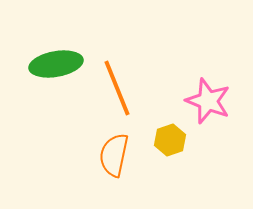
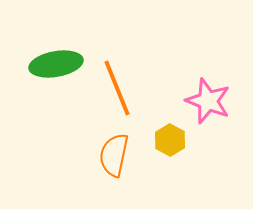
yellow hexagon: rotated 12 degrees counterclockwise
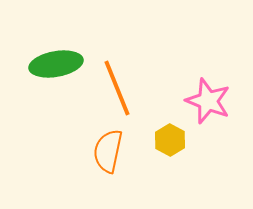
orange semicircle: moved 6 px left, 4 px up
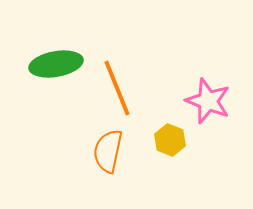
yellow hexagon: rotated 8 degrees counterclockwise
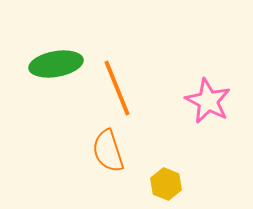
pink star: rotated 6 degrees clockwise
yellow hexagon: moved 4 px left, 44 px down
orange semicircle: rotated 30 degrees counterclockwise
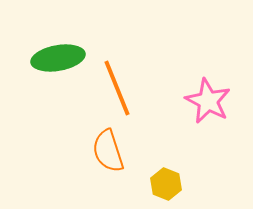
green ellipse: moved 2 px right, 6 px up
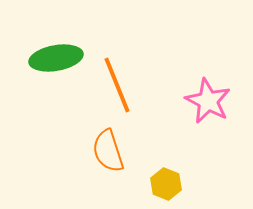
green ellipse: moved 2 px left
orange line: moved 3 px up
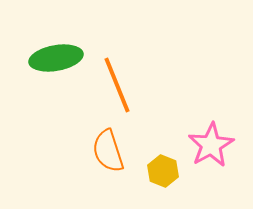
pink star: moved 3 px right, 44 px down; rotated 15 degrees clockwise
yellow hexagon: moved 3 px left, 13 px up
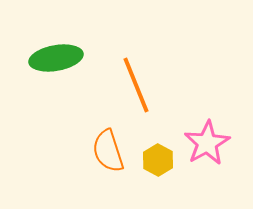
orange line: moved 19 px right
pink star: moved 4 px left, 2 px up
yellow hexagon: moved 5 px left, 11 px up; rotated 8 degrees clockwise
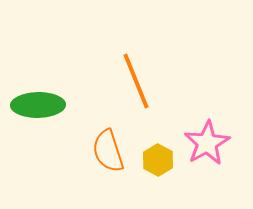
green ellipse: moved 18 px left, 47 px down; rotated 9 degrees clockwise
orange line: moved 4 px up
